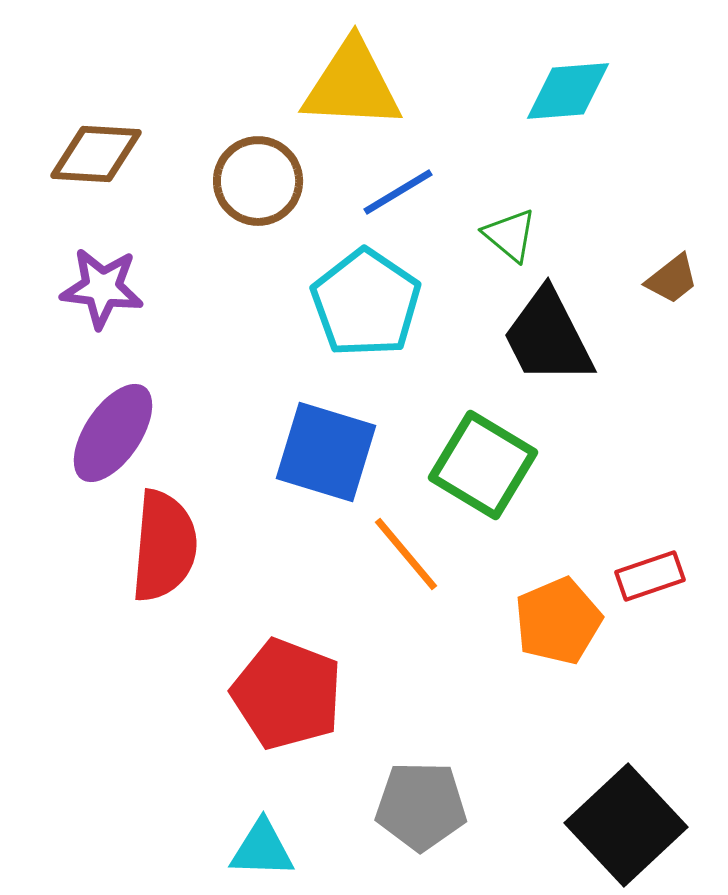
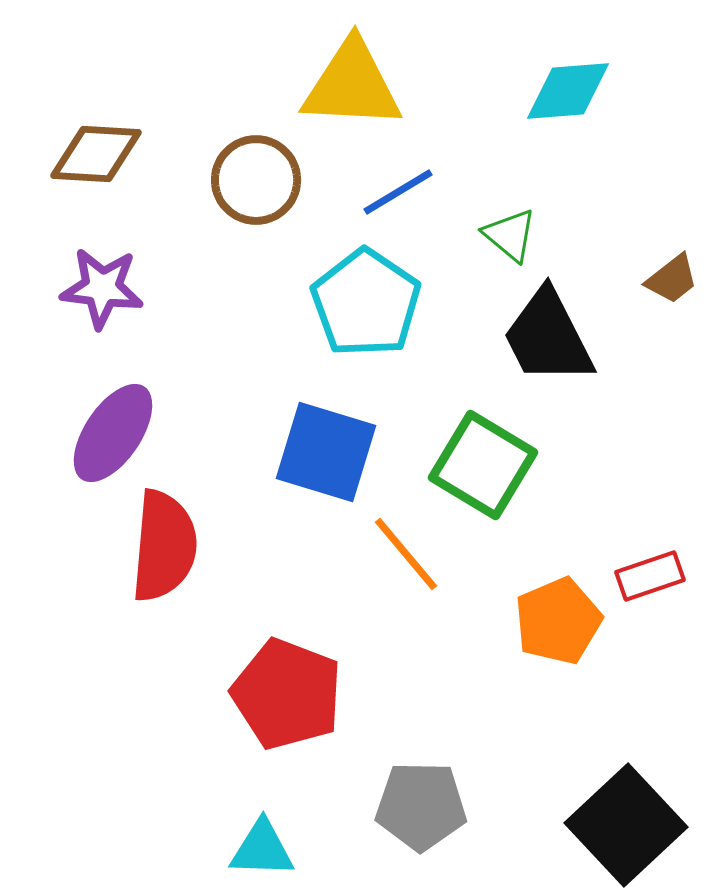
brown circle: moved 2 px left, 1 px up
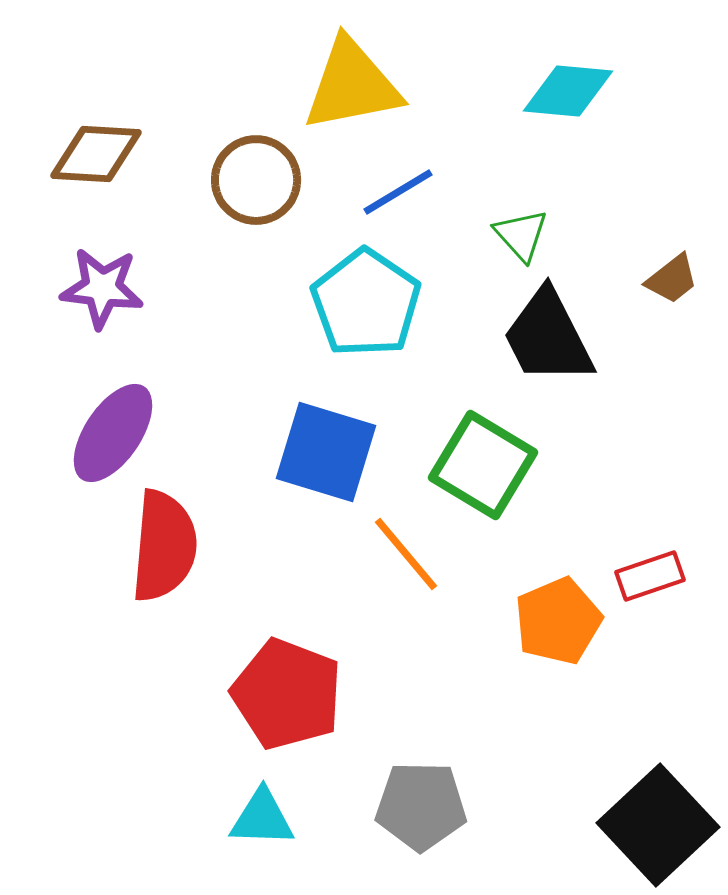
yellow triangle: rotated 14 degrees counterclockwise
cyan diamond: rotated 10 degrees clockwise
green triangle: moved 11 px right; rotated 8 degrees clockwise
black square: moved 32 px right
cyan triangle: moved 31 px up
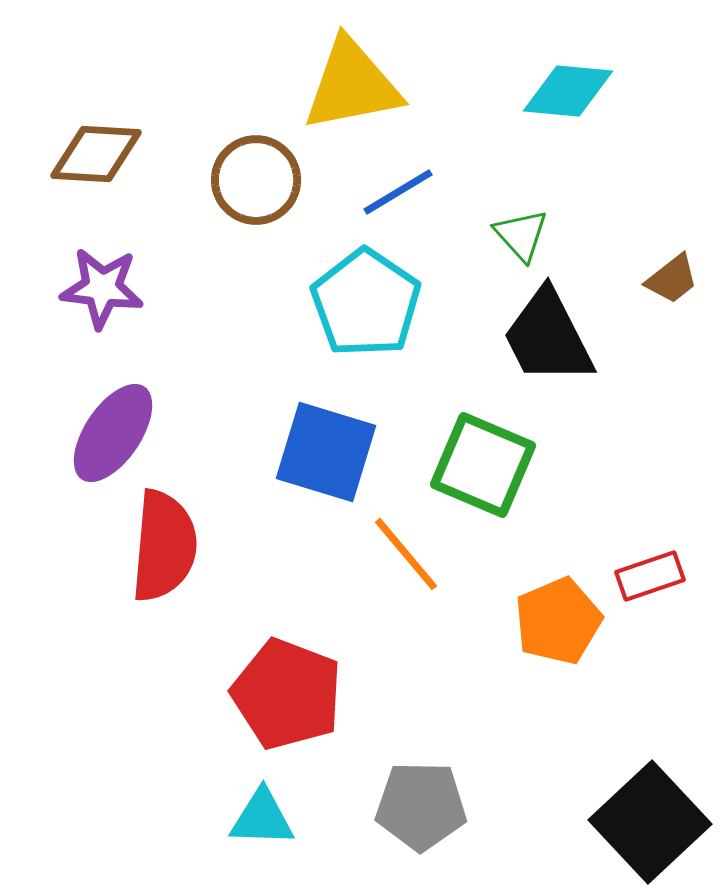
green square: rotated 8 degrees counterclockwise
black square: moved 8 px left, 3 px up
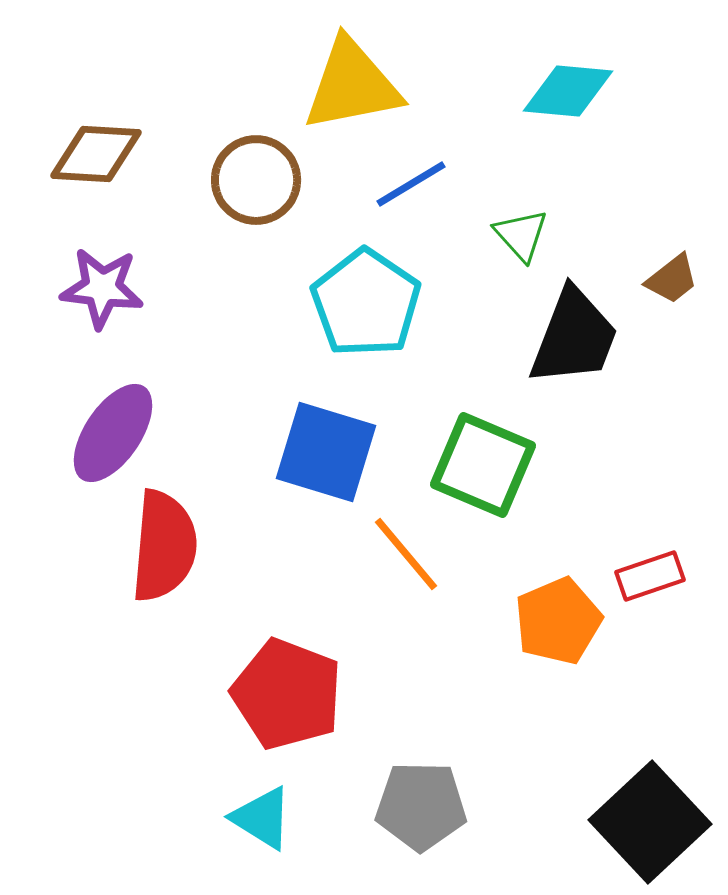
blue line: moved 13 px right, 8 px up
black trapezoid: moved 26 px right; rotated 132 degrees counterclockwise
cyan triangle: rotated 30 degrees clockwise
